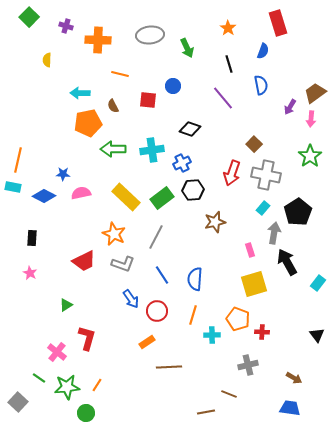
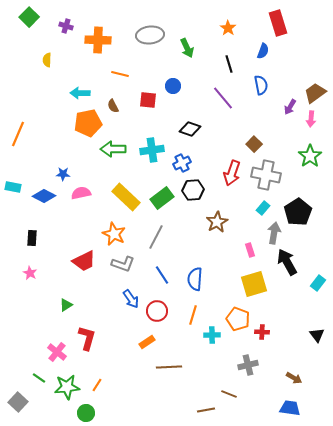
orange line at (18, 160): moved 26 px up; rotated 10 degrees clockwise
brown star at (215, 222): moved 2 px right; rotated 15 degrees counterclockwise
brown line at (206, 412): moved 2 px up
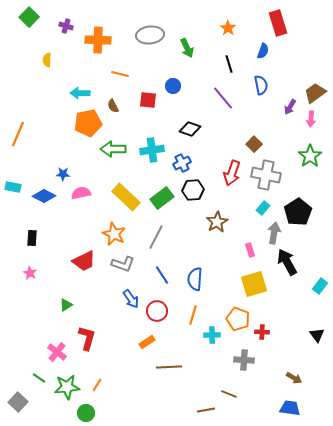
cyan rectangle at (318, 283): moved 2 px right, 3 px down
gray cross at (248, 365): moved 4 px left, 5 px up; rotated 18 degrees clockwise
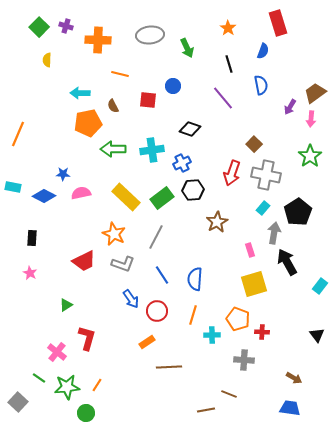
green square at (29, 17): moved 10 px right, 10 px down
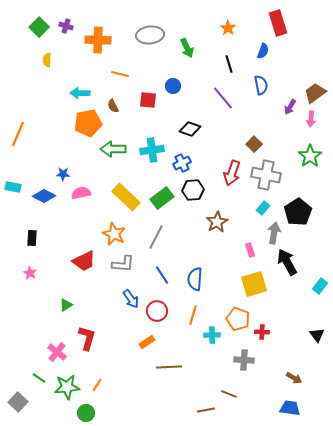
gray L-shape at (123, 264): rotated 15 degrees counterclockwise
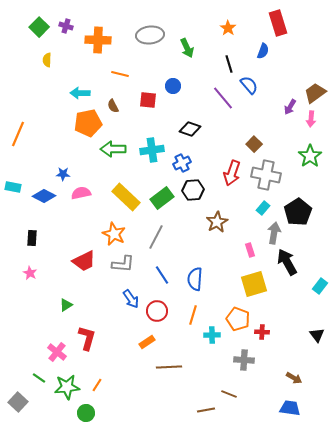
blue semicircle at (261, 85): moved 12 px left; rotated 30 degrees counterclockwise
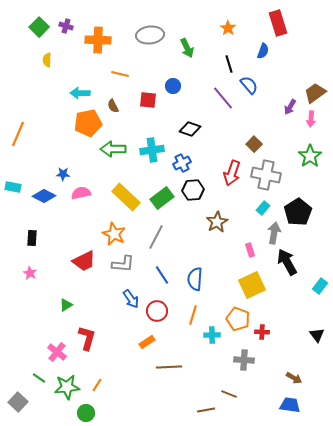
yellow square at (254, 284): moved 2 px left, 1 px down; rotated 8 degrees counterclockwise
blue trapezoid at (290, 408): moved 3 px up
